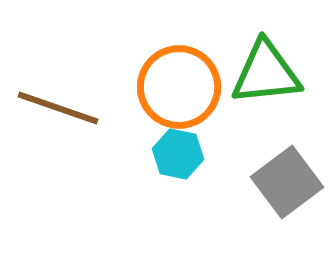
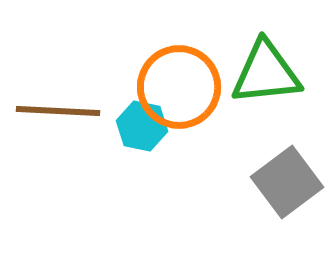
brown line: moved 3 px down; rotated 16 degrees counterclockwise
cyan hexagon: moved 36 px left, 28 px up
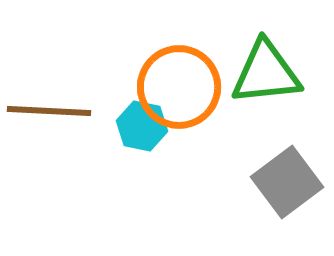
brown line: moved 9 px left
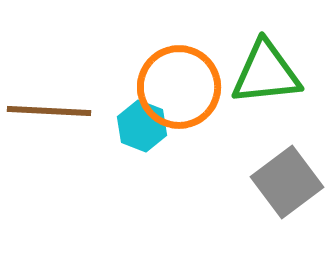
cyan hexagon: rotated 9 degrees clockwise
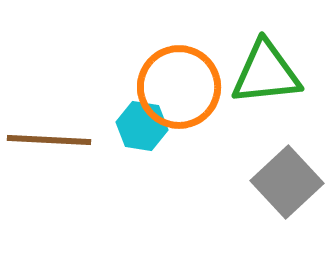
brown line: moved 29 px down
cyan hexagon: rotated 12 degrees counterclockwise
gray square: rotated 6 degrees counterclockwise
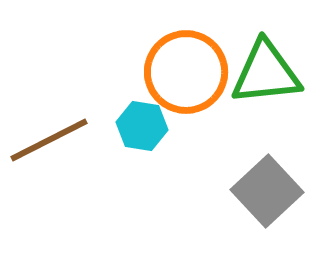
orange circle: moved 7 px right, 15 px up
brown line: rotated 30 degrees counterclockwise
gray square: moved 20 px left, 9 px down
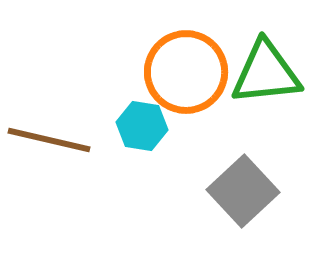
brown line: rotated 40 degrees clockwise
gray square: moved 24 px left
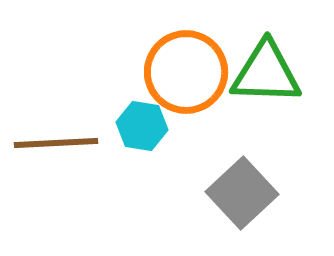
green triangle: rotated 8 degrees clockwise
brown line: moved 7 px right, 3 px down; rotated 16 degrees counterclockwise
gray square: moved 1 px left, 2 px down
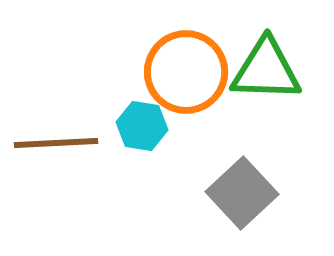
green triangle: moved 3 px up
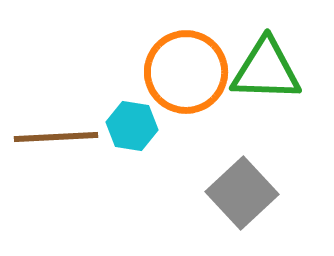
cyan hexagon: moved 10 px left
brown line: moved 6 px up
